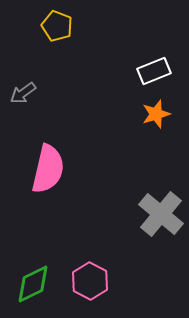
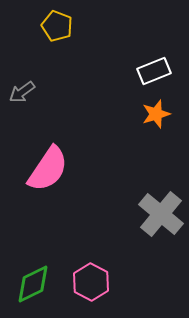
gray arrow: moved 1 px left, 1 px up
pink semicircle: rotated 21 degrees clockwise
pink hexagon: moved 1 px right, 1 px down
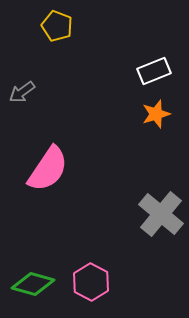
green diamond: rotated 42 degrees clockwise
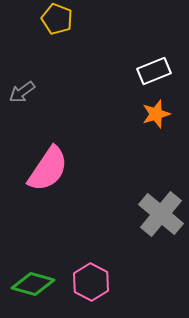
yellow pentagon: moved 7 px up
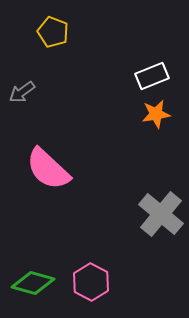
yellow pentagon: moved 4 px left, 13 px down
white rectangle: moved 2 px left, 5 px down
orange star: rotated 8 degrees clockwise
pink semicircle: rotated 99 degrees clockwise
green diamond: moved 1 px up
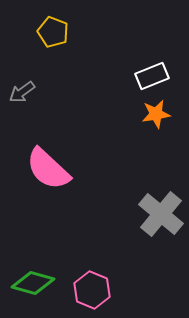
pink hexagon: moved 1 px right, 8 px down; rotated 6 degrees counterclockwise
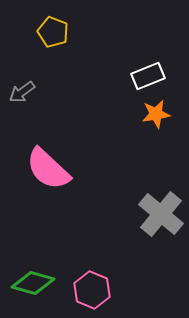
white rectangle: moved 4 px left
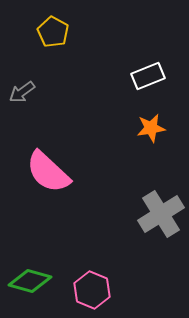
yellow pentagon: rotated 8 degrees clockwise
orange star: moved 5 px left, 14 px down
pink semicircle: moved 3 px down
gray cross: rotated 18 degrees clockwise
green diamond: moved 3 px left, 2 px up
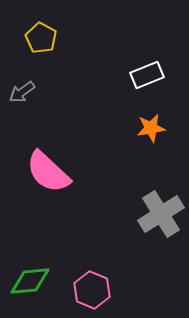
yellow pentagon: moved 12 px left, 6 px down
white rectangle: moved 1 px left, 1 px up
green diamond: rotated 21 degrees counterclockwise
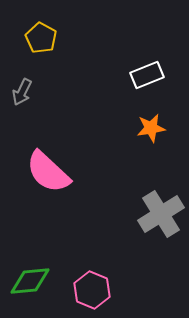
gray arrow: rotated 28 degrees counterclockwise
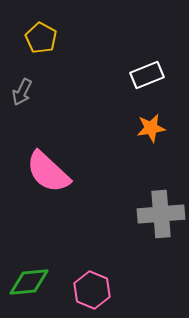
gray cross: rotated 27 degrees clockwise
green diamond: moved 1 px left, 1 px down
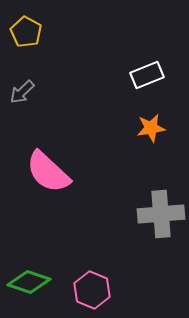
yellow pentagon: moved 15 px left, 6 px up
gray arrow: rotated 20 degrees clockwise
green diamond: rotated 24 degrees clockwise
